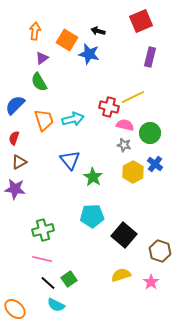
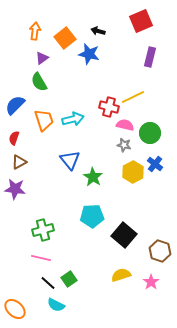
orange square: moved 2 px left, 2 px up; rotated 20 degrees clockwise
pink line: moved 1 px left, 1 px up
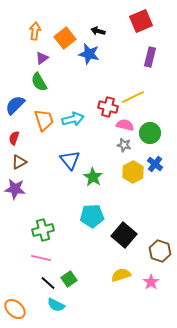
red cross: moved 1 px left
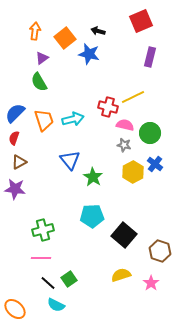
blue semicircle: moved 8 px down
pink line: rotated 12 degrees counterclockwise
pink star: moved 1 px down
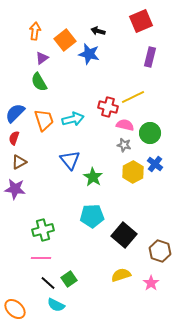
orange square: moved 2 px down
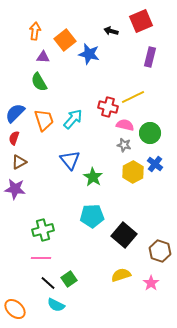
black arrow: moved 13 px right
purple triangle: moved 1 px right, 1 px up; rotated 40 degrees clockwise
cyan arrow: rotated 35 degrees counterclockwise
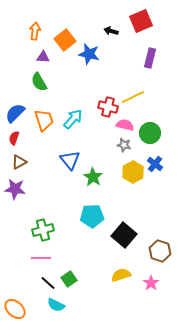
purple rectangle: moved 1 px down
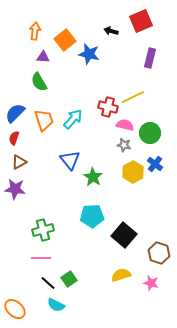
brown hexagon: moved 1 px left, 2 px down
pink star: rotated 21 degrees counterclockwise
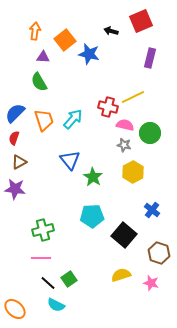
blue cross: moved 3 px left, 46 px down
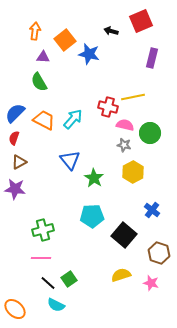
purple rectangle: moved 2 px right
yellow line: rotated 15 degrees clockwise
orange trapezoid: rotated 45 degrees counterclockwise
green star: moved 1 px right, 1 px down
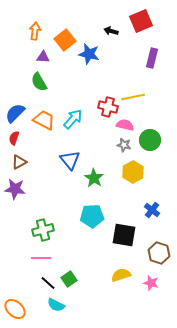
green circle: moved 7 px down
black square: rotated 30 degrees counterclockwise
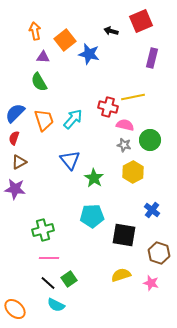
orange arrow: rotated 18 degrees counterclockwise
orange trapezoid: rotated 45 degrees clockwise
pink line: moved 8 px right
